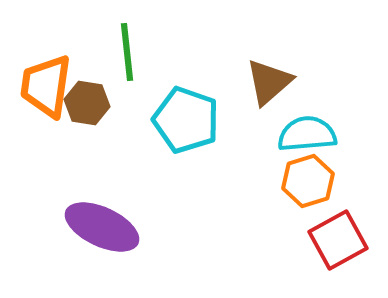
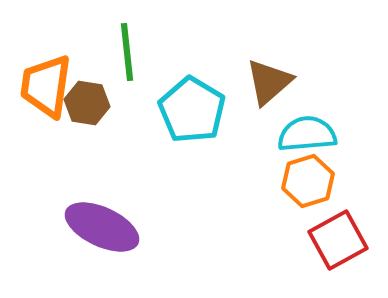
cyan pentagon: moved 6 px right, 10 px up; rotated 12 degrees clockwise
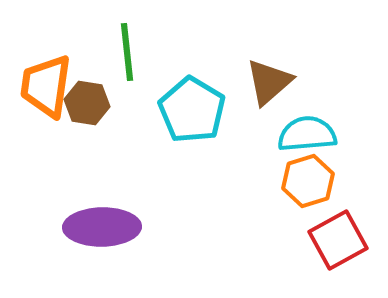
purple ellipse: rotated 26 degrees counterclockwise
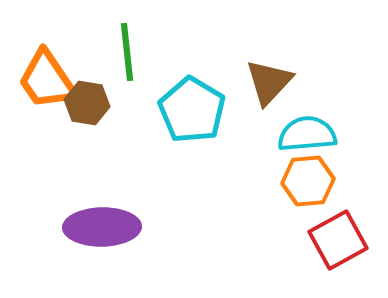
brown triangle: rotated 6 degrees counterclockwise
orange trapezoid: moved 1 px right, 6 px up; rotated 42 degrees counterclockwise
orange hexagon: rotated 12 degrees clockwise
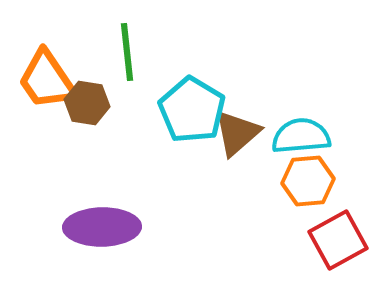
brown triangle: moved 32 px left, 51 px down; rotated 6 degrees clockwise
cyan semicircle: moved 6 px left, 2 px down
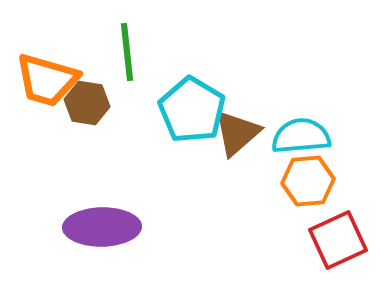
orange trapezoid: rotated 40 degrees counterclockwise
red square: rotated 4 degrees clockwise
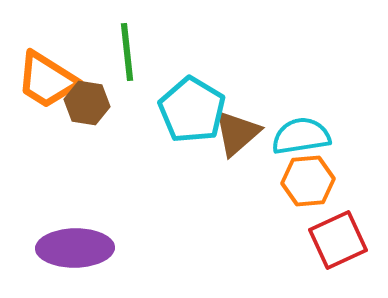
orange trapezoid: rotated 16 degrees clockwise
cyan semicircle: rotated 4 degrees counterclockwise
purple ellipse: moved 27 px left, 21 px down
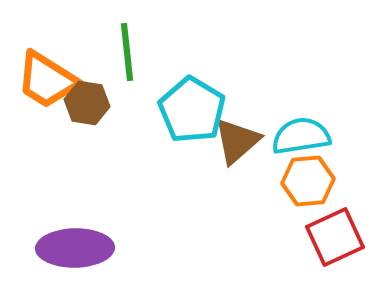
brown triangle: moved 8 px down
red square: moved 3 px left, 3 px up
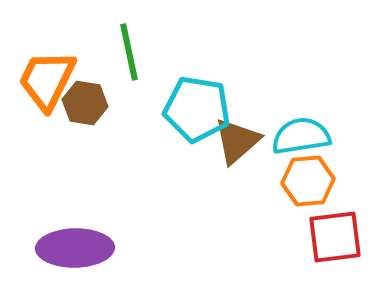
green line: moved 2 px right; rotated 6 degrees counterclockwise
orange trapezoid: rotated 84 degrees clockwise
brown hexagon: moved 2 px left
cyan pentagon: moved 5 px right, 1 px up; rotated 22 degrees counterclockwise
red square: rotated 18 degrees clockwise
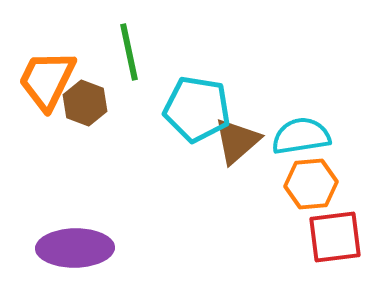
brown hexagon: rotated 12 degrees clockwise
orange hexagon: moved 3 px right, 3 px down
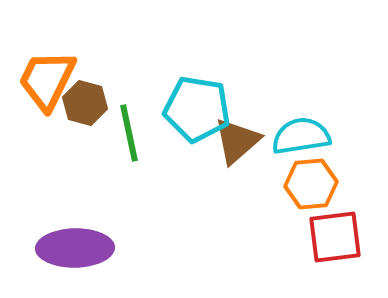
green line: moved 81 px down
brown hexagon: rotated 6 degrees counterclockwise
